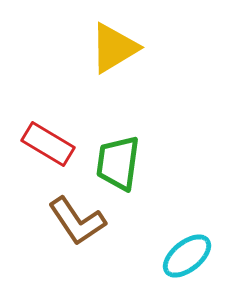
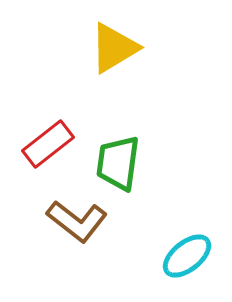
red rectangle: rotated 69 degrees counterclockwise
brown L-shape: rotated 18 degrees counterclockwise
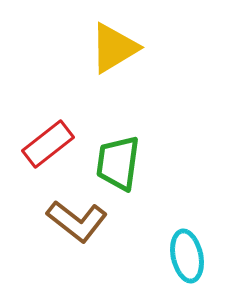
cyan ellipse: rotated 63 degrees counterclockwise
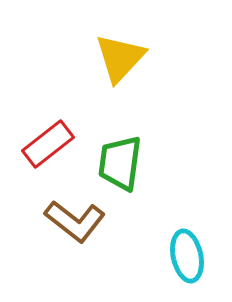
yellow triangle: moved 6 px right, 10 px down; rotated 16 degrees counterclockwise
green trapezoid: moved 2 px right
brown L-shape: moved 2 px left
